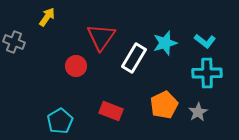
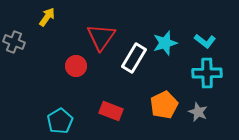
gray star: rotated 18 degrees counterclockwise
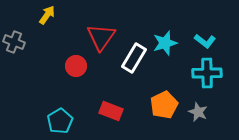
yellow arrow: moved 2 px up
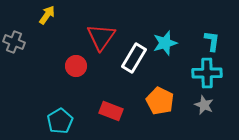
cyan L-shape: moved 7 px right; rotated 120 degrees counterclockwise
orange pentagon: moved 4 px left, 4 px up; rotated 20 degrees counterclockwise
gray star: moved 6 px right, 7 px up
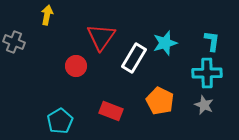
yellow arrow: rotated 24 degrees counterclockwise
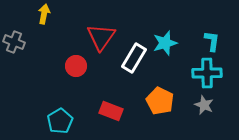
yellow arrow: moved 3 px left, 1 px up
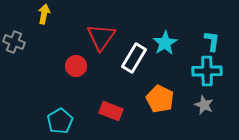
cyan star: rotated 15 degrees counterclockwise
cyan cross: moved 2 px up
orange pentagon: moved 2 px up
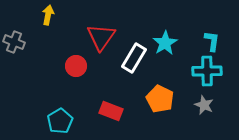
yellow arrow: moved 4 px right, 1 px down
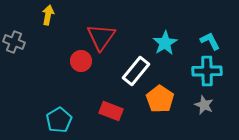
cyan L-shape: moved 2 px left; rotated 35 degrees counterclockwise
white rectangle: moved 2 px right, 13 px down; rotated 8 degrees clockwise
red circle: moved 5 px right, 5 px up
orange pentagon: rotated 8 degrees clockwise
cyan pentagon: moved 1 px left, 1 px up
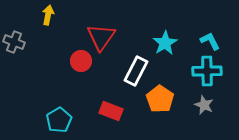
white rectangle: rotated 12 degrees counterclockwise
